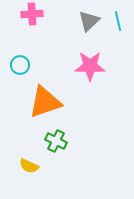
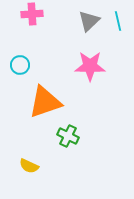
green cross: moved 12 px right, 5 px up
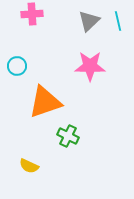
cyan circle: moved 3 px left, 1 px down
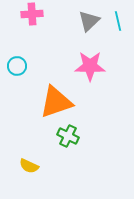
orange triangle: moved 11 px right
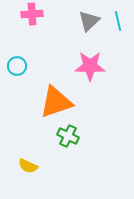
yellow semicircle: moved 1 px left
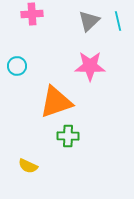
green cross: rotated 25 degrees counterclockwise
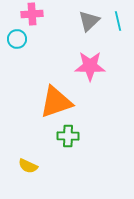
cyan circle: moved 27 px up
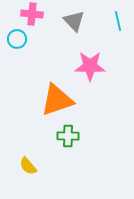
pink cross: rotated 10 degrees clockwise
gray triangle: moved 15 px left; rotated 30 degrees counterclockwise
orange triangle: moved 1 px right, 2 px up
yellow semicircle: rotated 24 degrees clockwise
